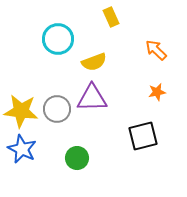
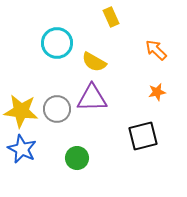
cyan circle: moved 1 px left, 4 px down
yellow semicircle: rotated 50 degrees clockwise
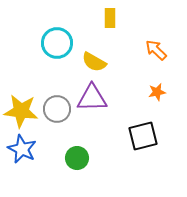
yellow rectangle: moved 1 px left, 1 px down; rotated 24 degrees clockwise
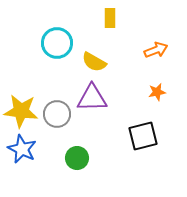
orange arrow: rotated 115 degrees clockwise
gray circle: moved 5 px down
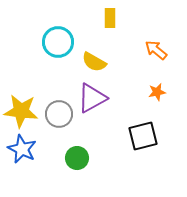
cyan circle: moved 1 px right, 1 px up
orange arrow: rotated 120 degrees counterclockwise
purple triangle: rotated 28 degrees counterclockwise
gray circle: moved 2 px right
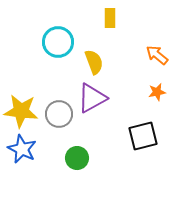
orange arrow: moved 1 px right, 5 px down
yellow semicircle: rotated 140 degrees counterclockwise
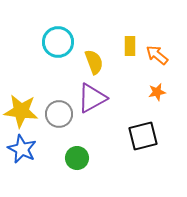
yellow rectangle: moved 20 px right, 28 px down
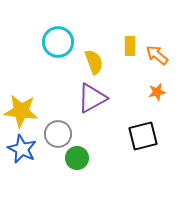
gray circle: moved 1 px left, 20 px down
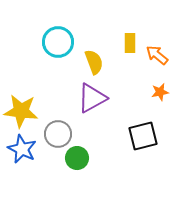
yellow rectangle: moved 3 px up
orange star: moved 3 px right
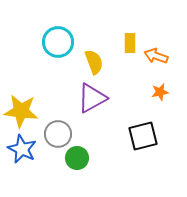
orange arrow: moved 1 px left, 1 px down; rotated 20 degrees counterclockwise
